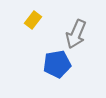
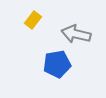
gray arrow: rotated 80 degrees clockwise
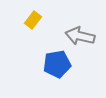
gray arrow: moved 4 px right, 2 px down
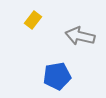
blue pentagon: moved 12 px down
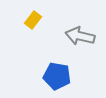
blue pentagon: rotated 20 degrees clockwise
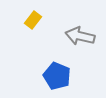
blue pentagon: rotated 12 degrees clockwise
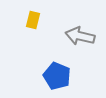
yellow rectangle: rotated 24 degrees counterclockwise
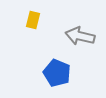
blue pentagon: moved 3 px up
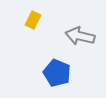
yellow rectangle: rotated 12 degrees clockwise
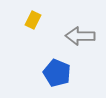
gray arrow: rotated 12 degrees counterclockwise
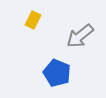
gray arrow: rotated 40 degrees counterclockwise
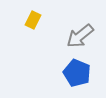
blue pentagon: moved 20 px right
